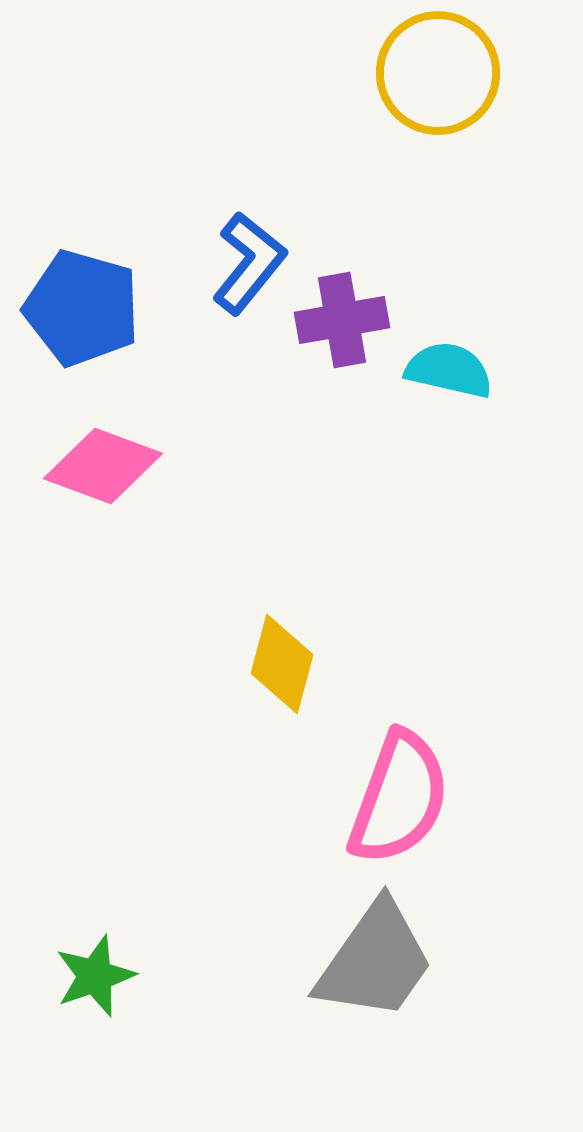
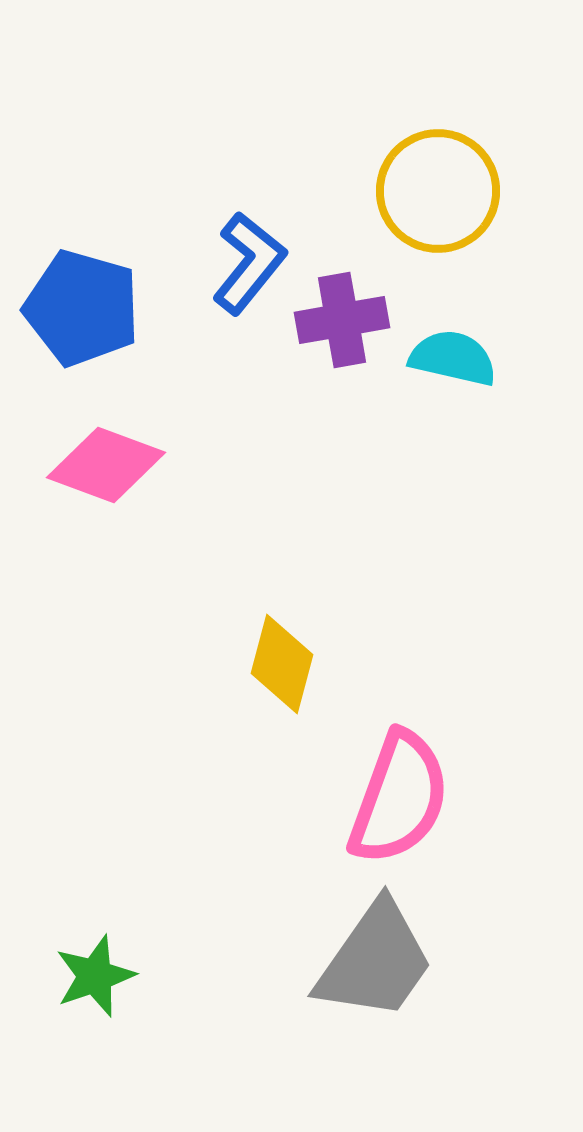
yellow circle: moved 118 px down
cyan semicircle: moved 4 px right, 12 px up
pink diamond: moved 3 px right, 1 px up
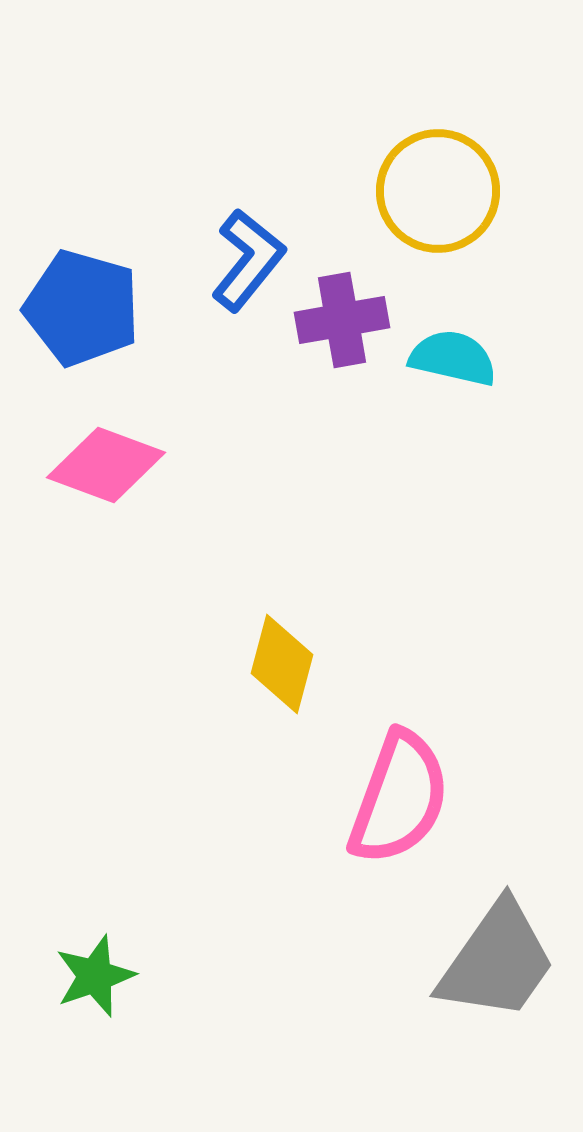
blue L-shape: moved 1 px left, 3 px up
gray trapezoid: moved 122 px right
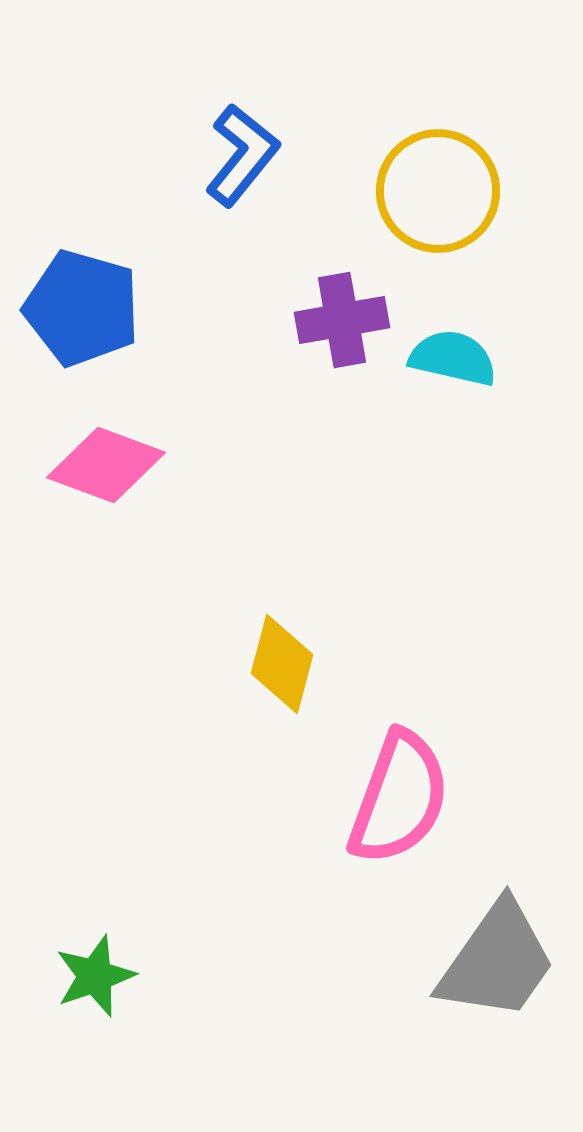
blue L-shape: moved 6 px left, 105 px up
